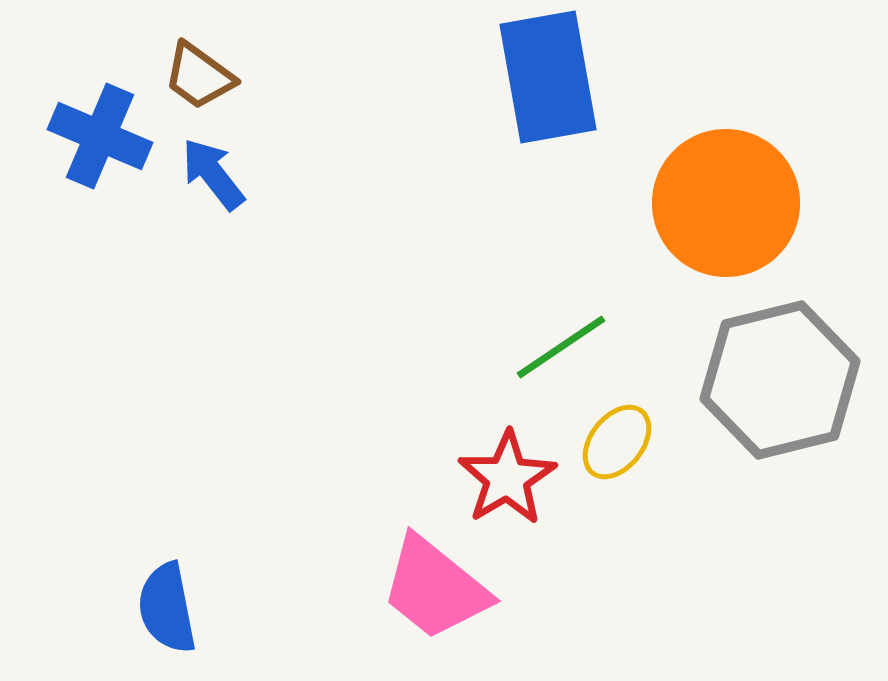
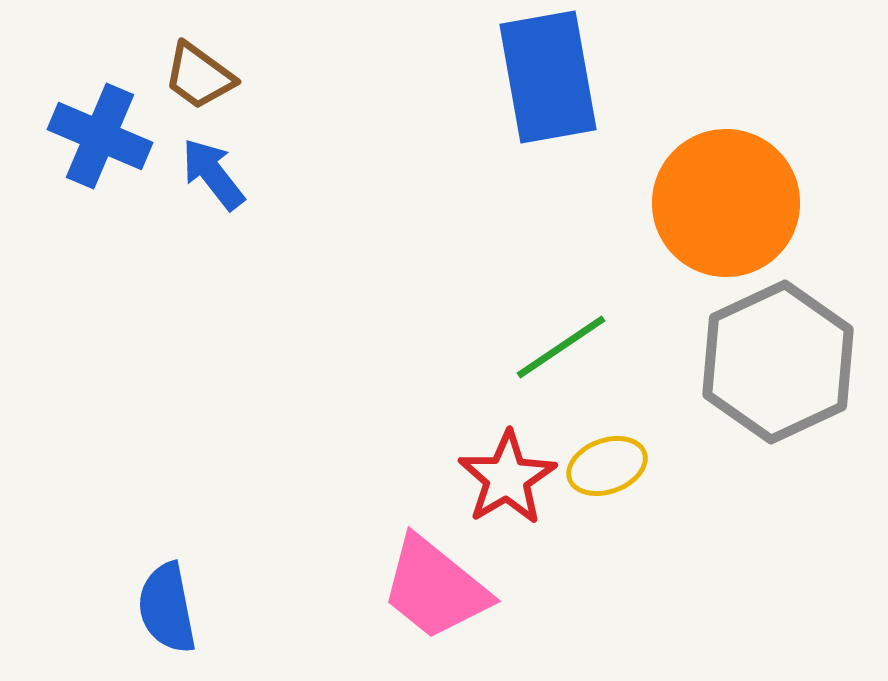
gray hexagon: moved 2 px left, 18 px up; rotated 11 degrees counterclockwise
yellow ellipse: moved 10 px left, 24 px down; rotated 32 degrees clockwise
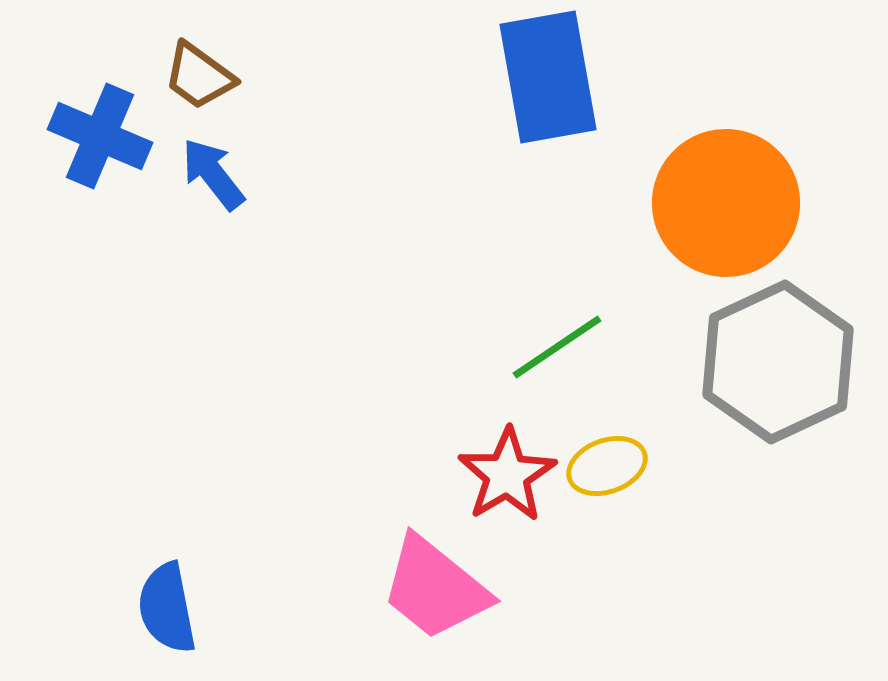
green line: moved 4 px left
red star: moved 3 px up
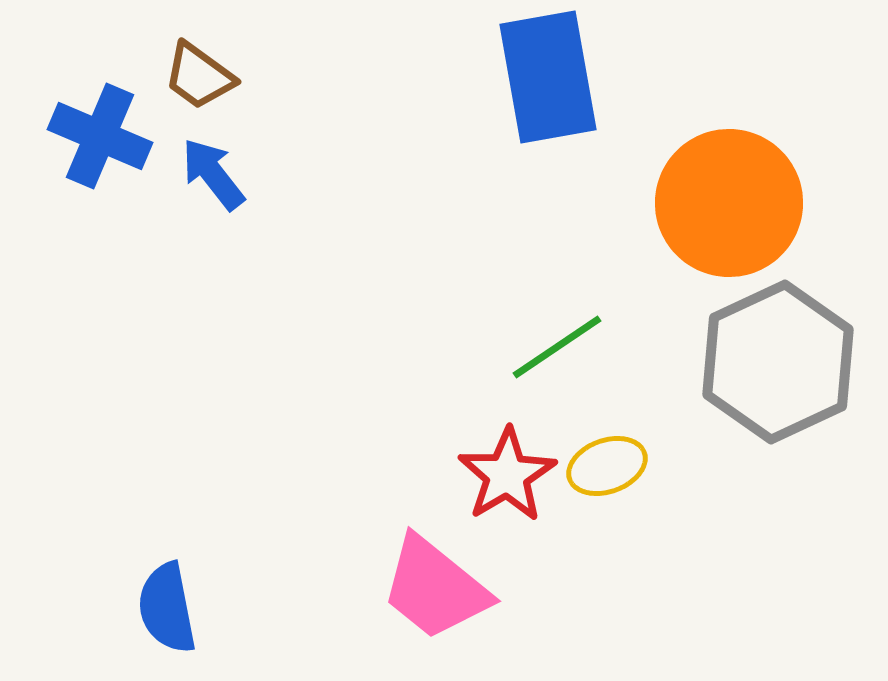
orange circle: moved 3 px right
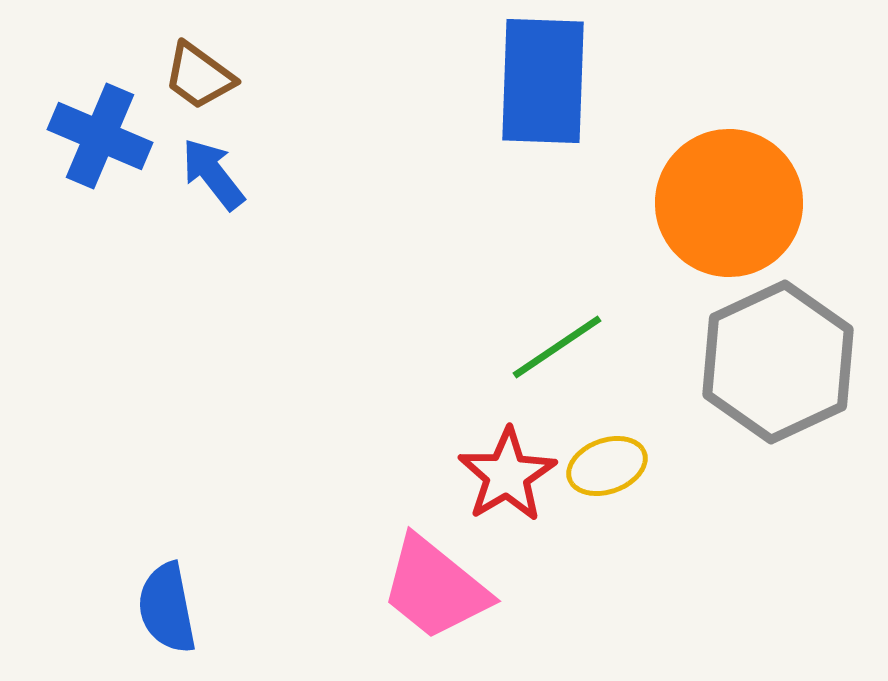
blue rectangle: moved 5 px left, 4 px down; rotated 12 degrees clockwise
